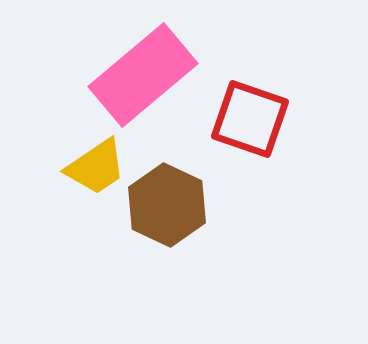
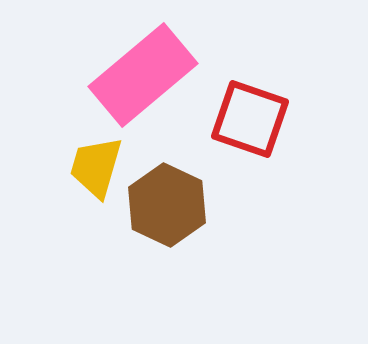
yellow trapezoid: rotated 140 degrees clockwise
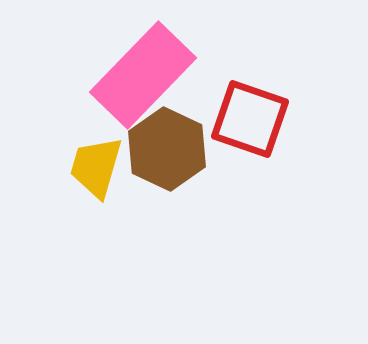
pink rectangle: rotated 6 degrees counterclockwise
brown hexagon: moved 56 px up
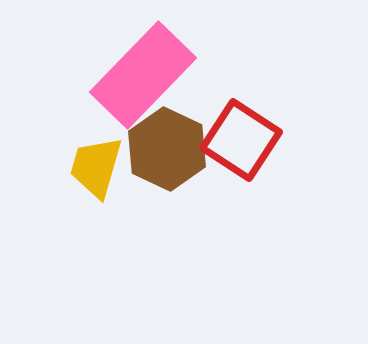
red square: moved 9 px left, 21 px down; rotated 14 degrees clockwise
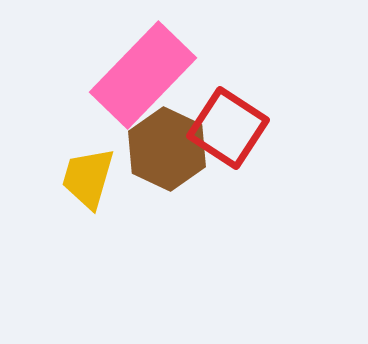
red square: moved 13 px left, 12 px up
yellow trapezoid: moved 8 px left, 11 px down
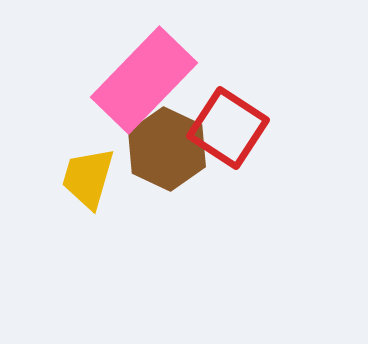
pink rectangle: moved 1 px right, 5 px down
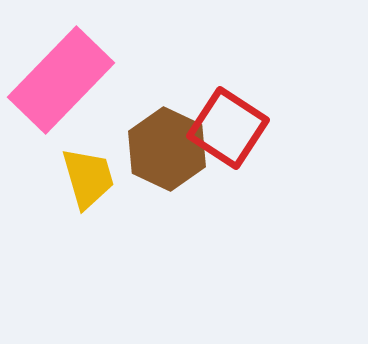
pink rectangle: moved 83 px left
yellow trapezoid: rotated 148 degrees clockwise
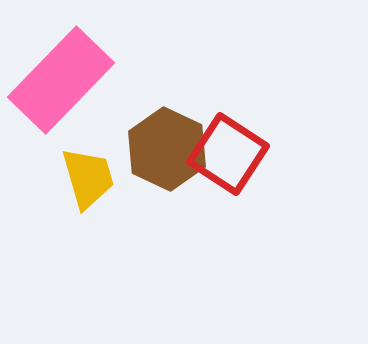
red square: moved 26 px down
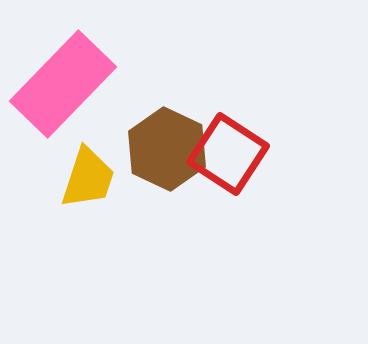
pink rectangle: moved 2 px right, 4 px down
yellow trapezoid: rotated 34 degrees clockwise
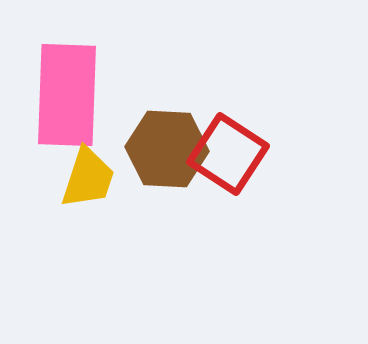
pink rectangle: moved 4 px right, 11 px down; rotated 42 degrees counterclockwise
brown hexagon: rotated 22 degrees counterclockwise
